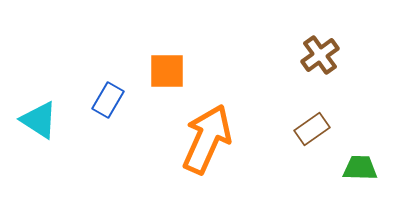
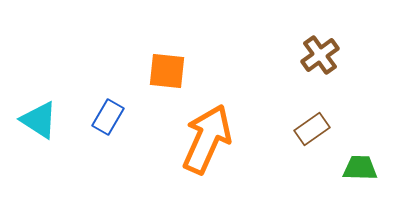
orange square: rotated 6 degrees clockwise
blue rectangle: moved 17 px down
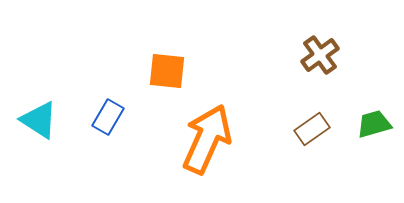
green trapezoid: moved 14 px right, 44 px up; rotated 18 degrees counterclockwise
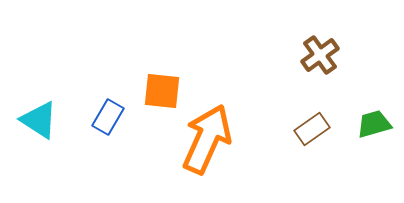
orange square: moved 5 px left, 20 px down
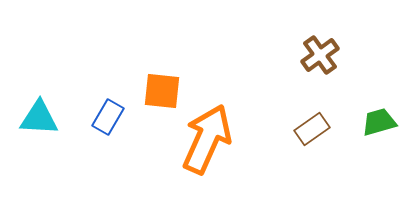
cyan triangle: moved 2 px up; rotated 30 degrees counterclockwise
green trapezoid: moved 5 px right, 2 px up
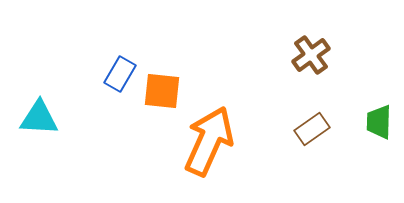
brown cross: moved 9 px left
blue rectangle: moved 12 px right, 43 px up
green trapezoid: rotated 72 degrees counterclockwise
orange arrow: moved 2 px right, 2 px down
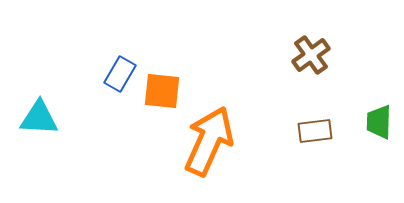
brown rectangle: moved 3 px right, 2 px down; rotated 28 degrees clockwise
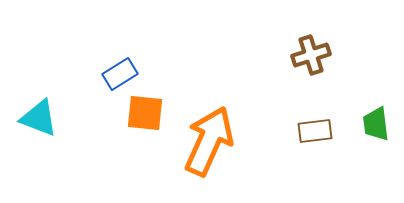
brown cross: rotated 18 degrees clockwise
blue rectangle: rotated 28 degrees clockwise
orange square: moved 17 px left, 22 px down
cyan triangle: rotated 18 degrees clockwise
green trapezoid: moved 3 px left, 2 px down; rotated 9 degrees counterclockwise
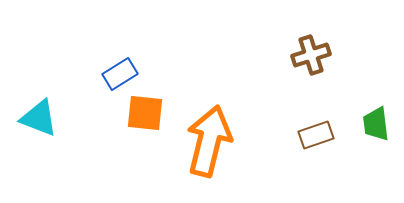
brown rectangle: moved 1 px right, 4 px down; rotated 12 degrees counterclockwise
orange arrow: rotated 10 degrees counterclockwise
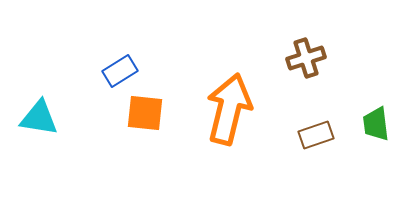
brown cross: moved 5 px left, 3 px down
blue rectangle: moved 3 px up
cyan triangle: rotated 12 degrees counterclockwise
orange arrow: moved 20 px right, 32 px up
